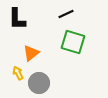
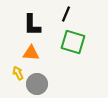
black line: rotated 42 degrees counterclockwise
black L-shape: moved 15 px right, 6 px down
orange triangle: rotated 42 degrees clockwise
gray circle: moved 2 px left, 1 px down
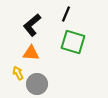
black L-shape: rotated 50 degrees clockwise
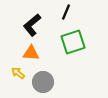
black line: moved 2 px up
green square: rotated 35 degrees counterclockwise
yellow arrow: rotated 24 degrees counterclockwise
gray circle: moved 6 px right, 2 px up
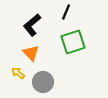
orange triangle: rotated 42 degrees clockwise
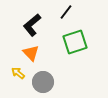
black line: rotated 14 degrees clockwise
green square: moved 2 px right
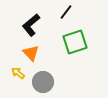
black L-shape: moved 1 px left
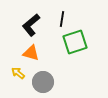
black line: moved 4 px left, 7 px down; rotated 28 degrees counterclockwise
orange triangle: rotated 30 degrees counterclockwise
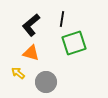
green square: moved 1 px left, 1 px down
gray circle: moved 3 px right
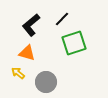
black line: rotated 35 degrees clockwise
orange triangle: moved 4 px left
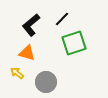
yellow arrow: moved 1 px left
